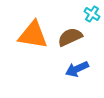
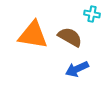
cyan cross: rotated 21 degrees counterclockwise
brown semicircle: rotated 55 degrees clockwise
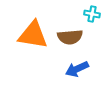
brown semicircle: rotated 145 degrees clockwise
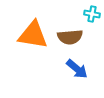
blue arrow: rotated 115 degrees counterclockwise
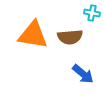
cyan cross: moved 1 px up
blue arrow: moved 6 px right, 5 px down
